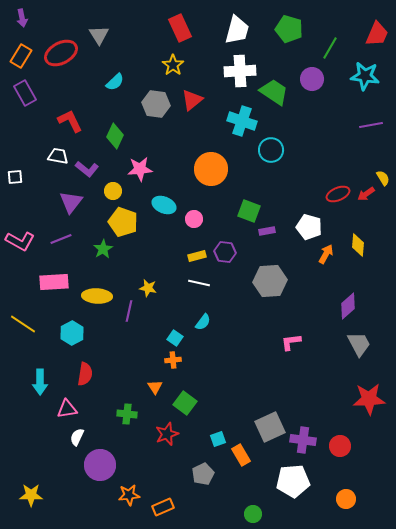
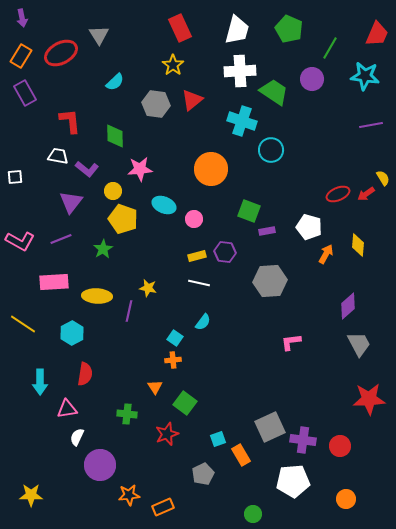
green pentagon at (289, 29): rotated 8 degrees clockwise
red L-shape at (70, 121): rotated 20 degrees clockwise
green diamond at (115, 136): rotated 25 degrees counterclockwise
yellow pentagon at (123, 222): moved 3 px up
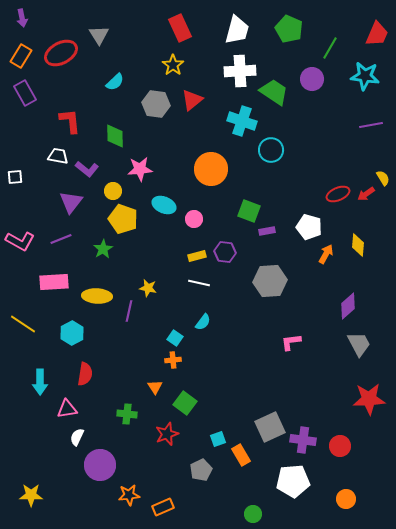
gray pentagon at (203, 474): moved 2 px left, 4 px up
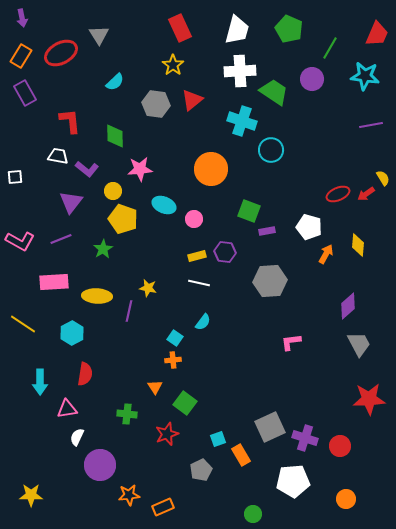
purple cross at (303, 440): moved 2 px right, 2 px up; rotated 10 degrees clockwise
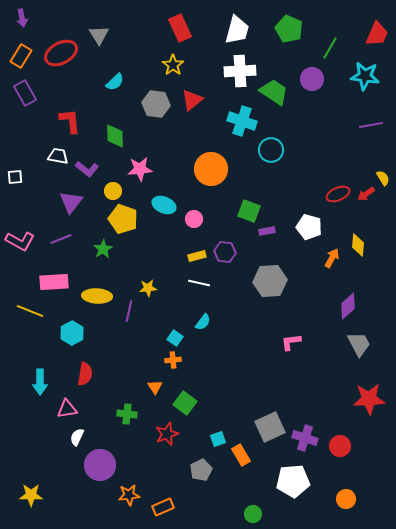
orange arrow at (326, 254): moved 6 px right, 4 px down
yellow star at (148, 288): rotated 18 degrees counterclockwise
yellow line at (23, 324): moved 7 px right, 13 px up; rotated 12 degrees counterclockwise
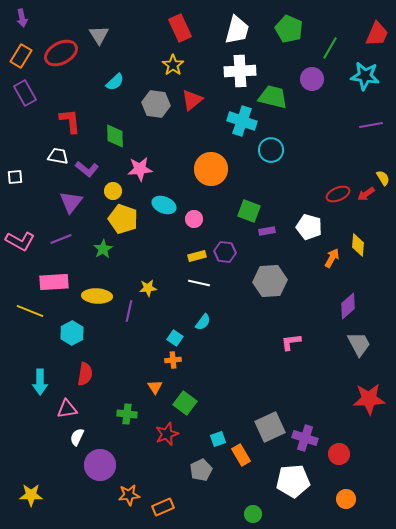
green trapezoid at (274, 92): moved 1 px left, 5 px down; rotated 20 degrees counterclockwise
red circle at (340, 446): moved 1 px left, 8 px down
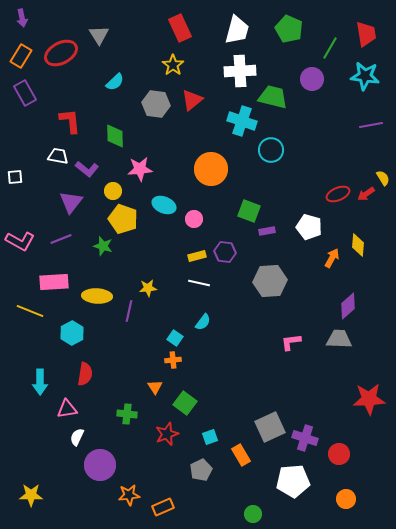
red trapezoid at (377, 34): moved 11 px left; rotated 32 degrees counterclockwise
green star at (103, 249): moved 3 px up; rotated 24 degrees counterclockwise
gray trapezoid at (359, 344): moved 20 px left, 5 px up; rotated 60 degrees counterclockwise
cyan square at (218, 439): moved 8 px left, 2 px up
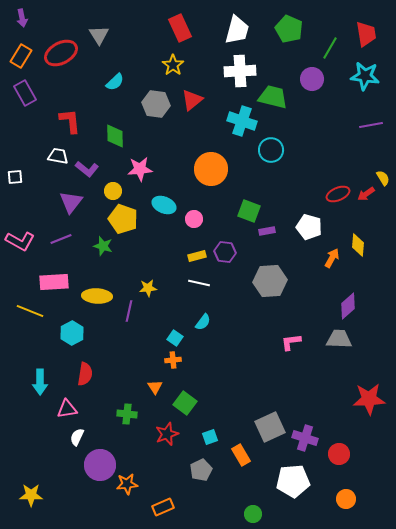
orange star at (129, 495): moved 2 px left, 11 px up
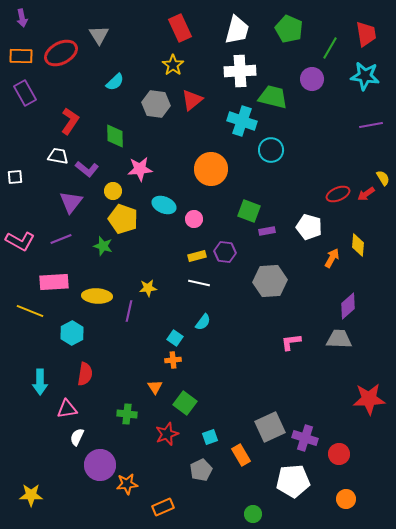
orange rectangle at (21, 56): rotated 60 degrees clockwise
red L-shape at (70, 121): rotated 40 degrees clockwise
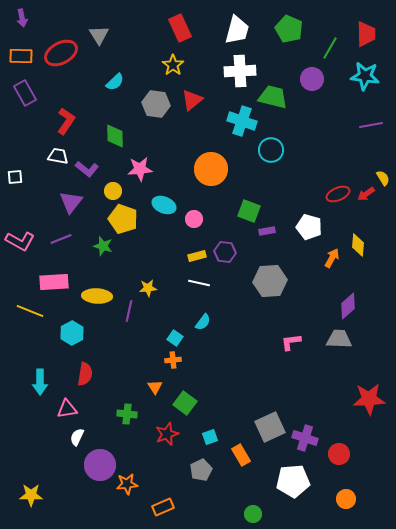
red trapezoid at (366, 34): rotated 8 degrees clockwise
red L-shape at (70, 121): moved 4 px left
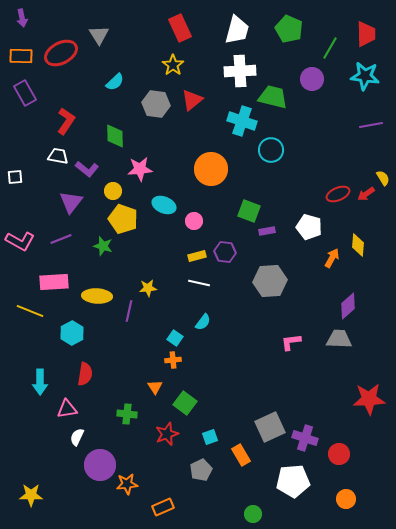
pink circle at (194, 219): moved 2 px down
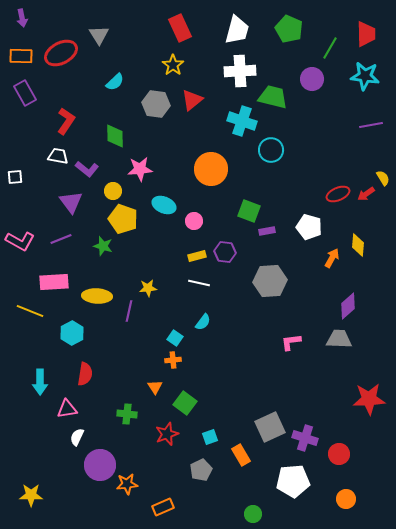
purple triangle at (71, 202): rotated 15 degrees counterclockwise
